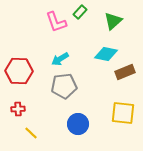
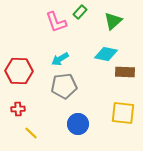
brown rectangle: rotated 24 degrees clockwise
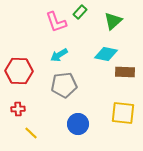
cyan arrow: moved 1 px left, 4 px up
gray pentagon: moved 1 px up
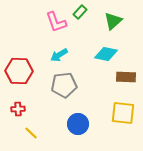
brown rectangle: moved 1 px right, 5 px down
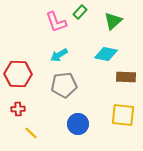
red hexagon: moved 1 px left, 3 px down
yellow square: moved 2 px down
